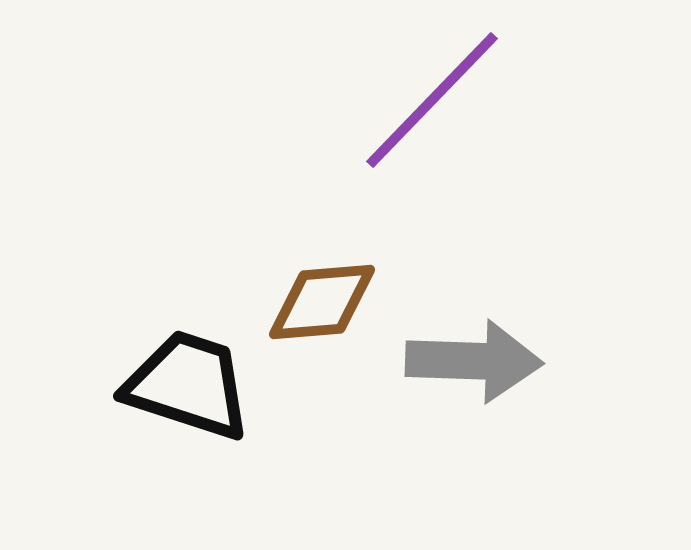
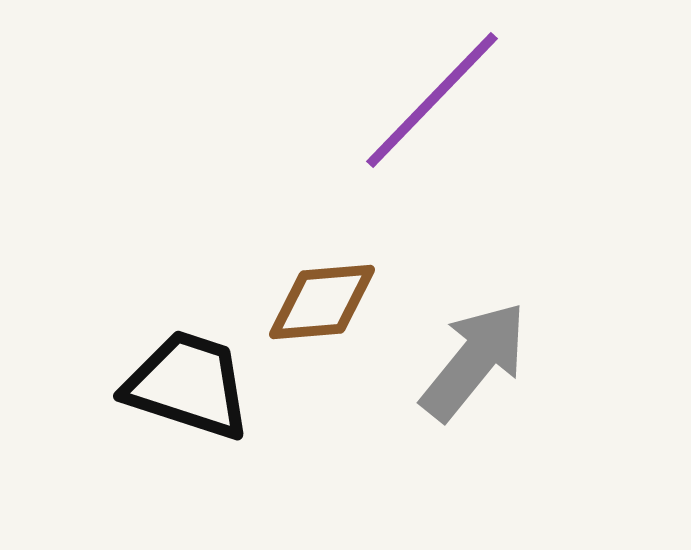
gray arrow: rotated 53 degrees counterclockwise
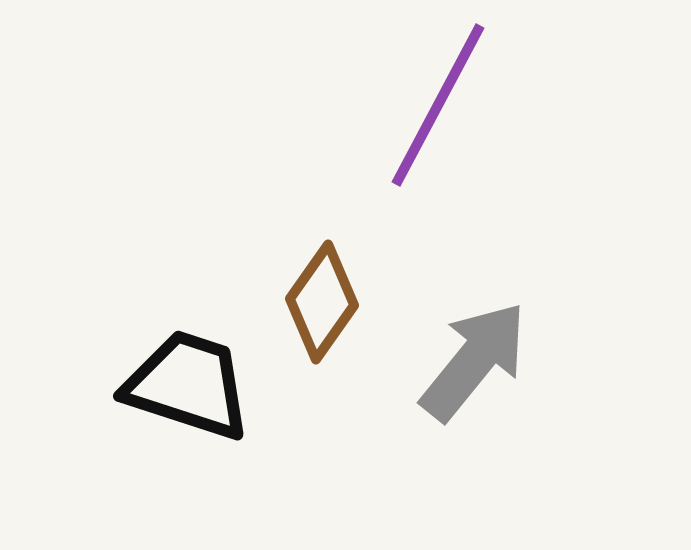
purple line: moved 6 px right, 5 px down; rotated 16 degrees counterclockwise
brown diamond: rotated 50 degrees counterclockwise
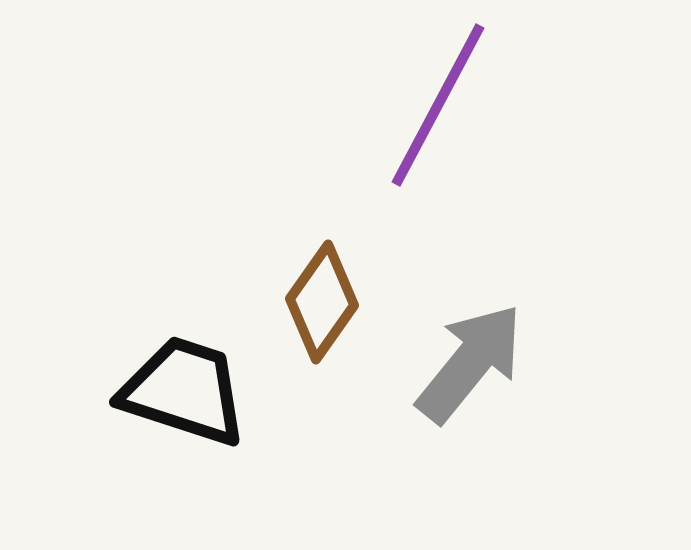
gray arrow: moved 4 px left, 2 px down
black trapezoid: moved 4 px left, 6 px down
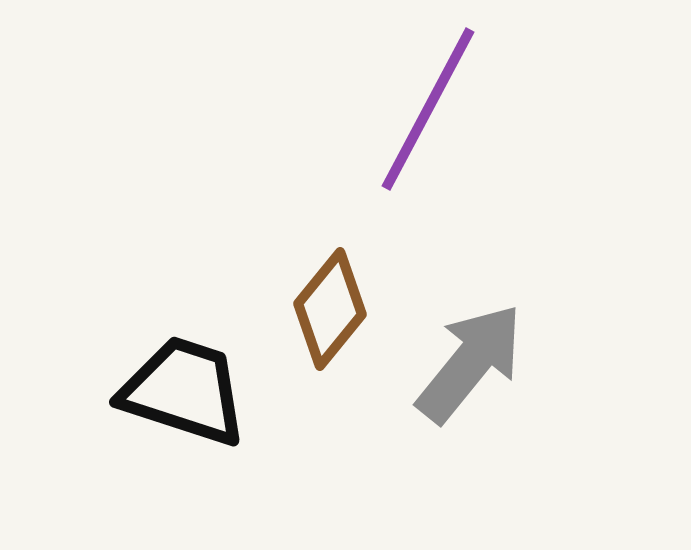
purple line: moved 10 px left, 4 px down
brown diamond: moved 8 px right, 7 px down; rotated 4 degrees clockwise
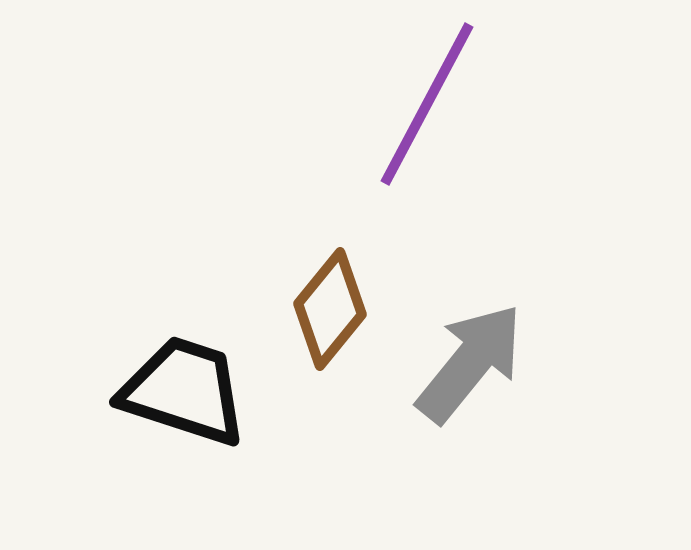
purple line: moved 1 px left, 5 px up
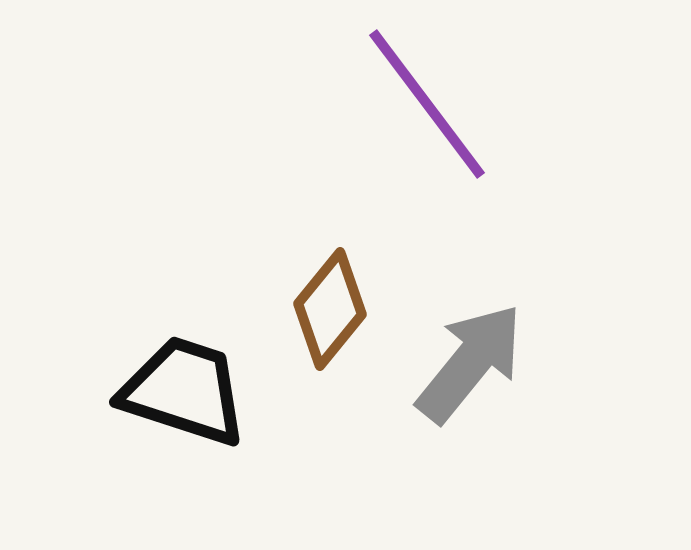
purple line: rotated 65 degrees counterclockwise
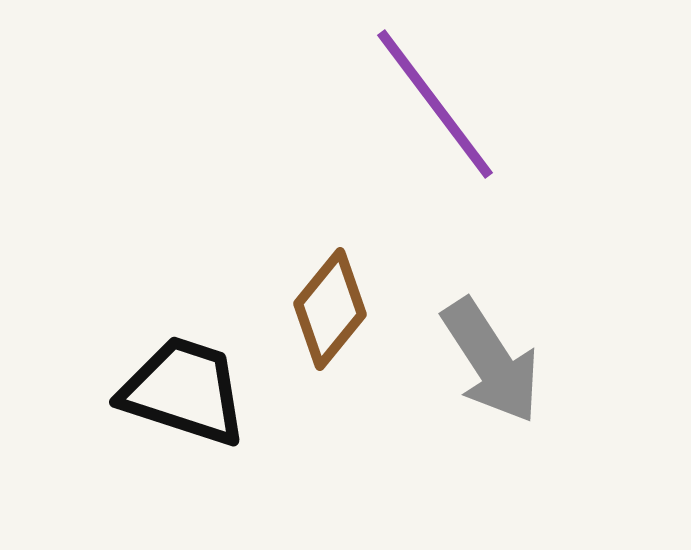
purple line: moved 8 px right
gray arrow: moved 21 px right, 2 px up; rotated 108 degrees clockwise
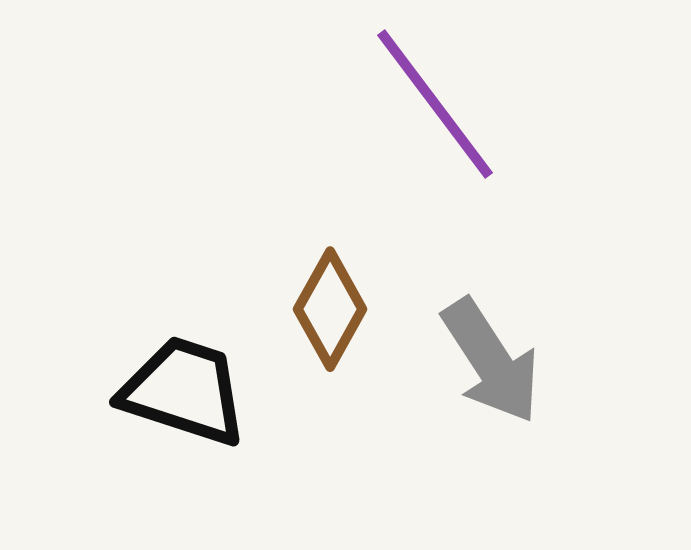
brown diamond: rotated 10 degrees counterclockwise
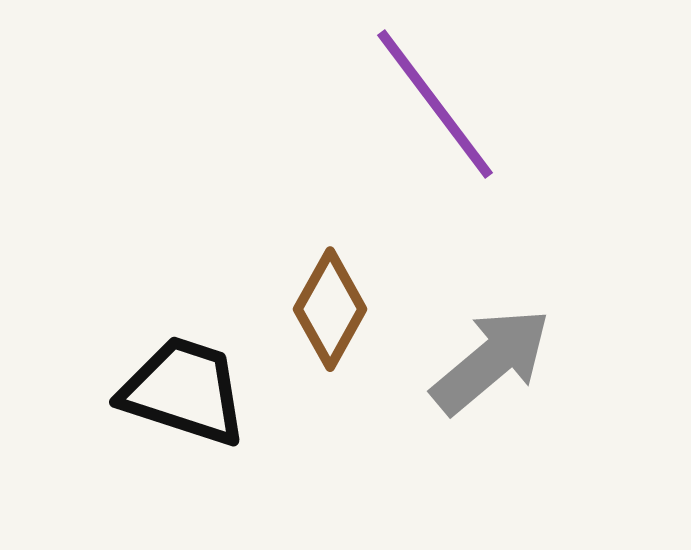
gray arrow: rotated 97 degrees counterclockwise
